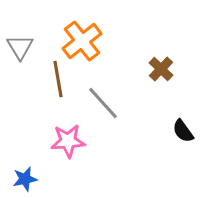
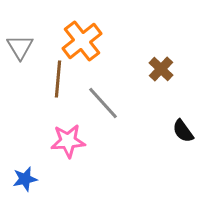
brown line: rotated 15 degrees clockwise
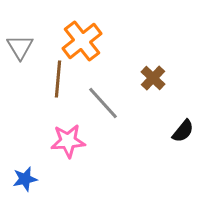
brown cross: moved 8 px left, 9 px down
black semicircle: rotated 105 degrees counterclockwise
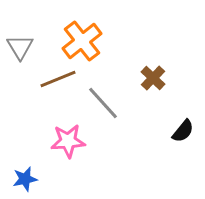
brown line: rotated 63 degrees clockwise
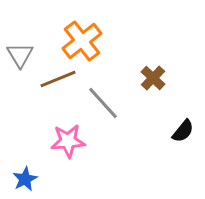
gray triangle: moved 8 px down
blue star: rotated 15 degrees counterclockwise
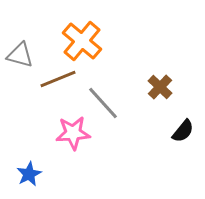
orange cross: rotated 12 degrees counterclockwise
gray triangle: rotated 44 degrees counterclockwise
brown cross: moved 7 px right, 9 px down
pink star: moved 5 px right, 8 px up
blue star: moved 4 px right, 5 px up
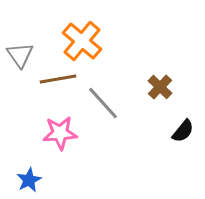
gray triangle: rotated 40 degrees clockwise
brown line: rotated 12 degrees clockwise
pink star: moved 13 px left
blue star: moved 6 px down
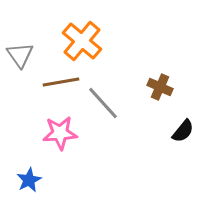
brown line: moved 3 px right, 3 px down
brown cross: rotated 20 degrees counterclockwise
